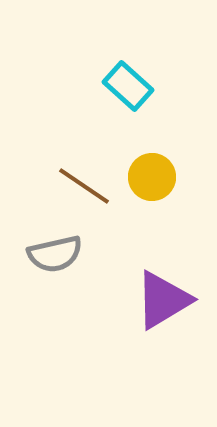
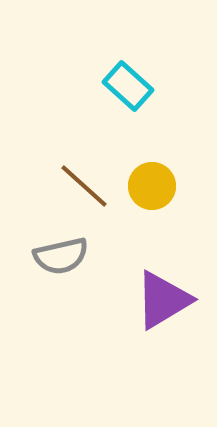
yellow circle: moved 9 px down
brown line: rotated 8 degrees clockwise
gray semicircle: moved 6 px right, 2 px down
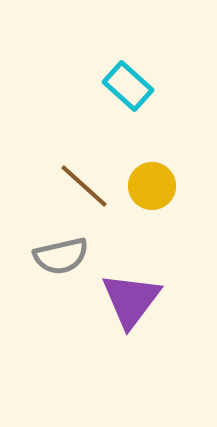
purple triangle: moved 32 px left; rotated 22 degrees counterclockwise
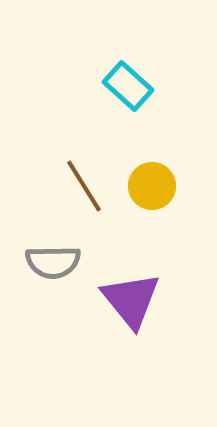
brown line: rotated 16 degrees clockwise
gray semicircle: moved 8 px left, 6 px down; rotated 12 degrees clockwise
purple triangle: rotated 16 degrees counterclockwise
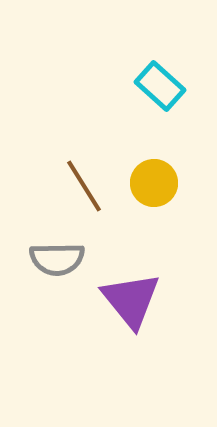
cyan rectangle: moved 32 px right
yellow circle: moved 2 px right, 3 px up
gray semicircle: moved 4 px right, 3 px up
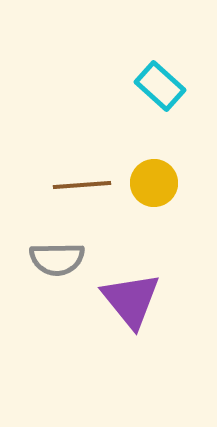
brown line: moved 2 px left, 1 px up; rotated 62 degrees counterclockwise
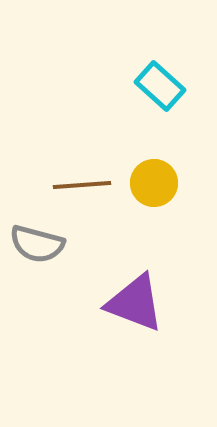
gray semicircle: moved 20 px left, 15 px up; rotated 16 degrees clockwise
purple triangle: moved 4 px right, 3 px down; rotated 30 degrees counterclockwise
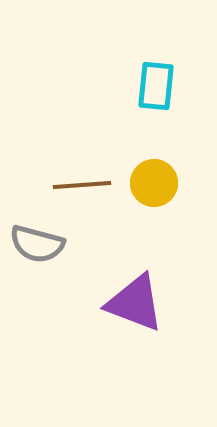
cyan rectangle: moved 4 px left; rotated 54 degrees clockwise
